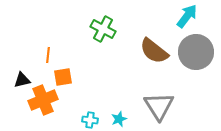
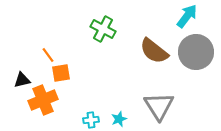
orange line: rotated 42 degrees counterclockwise
orange square: moved 2 px left, 4 px up
cyan cross: moved 1 px right; rotated 14 degrees counterclockwise
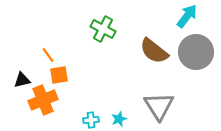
orange square: moved 2 px left, 2 px down
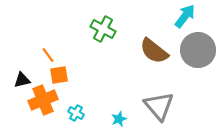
cyan arrow: moved 2 px left
gray circle: moved 2 px right, 2 px up
gray triangle: rotated 8 degrees counterclockwise
cyan cross: moved 15 px left, 7 px up; rotated 35 degrees clockwise
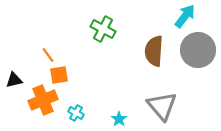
brown semicircle: rotated 56 degrees clockwise
black triangle: moved 8 px left
gray triangle: moved 3 px right
cyan star: rotated 14 degrees counterclockwise
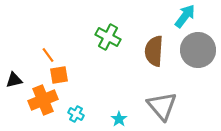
green cross: moved 5 px right, 8 px down
cyan cross: moved 1 px down
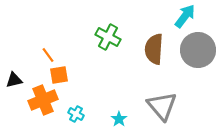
brown semicircle: moved 2 px up
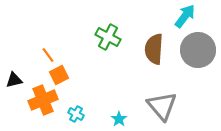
orange square: rotated 18 degrees counterclockwise
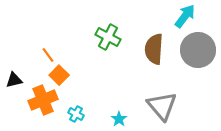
orange square: rotated 18 degrees counterclockwise
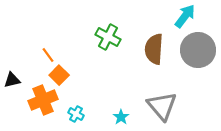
black triangle: moved 2 px left
cyan star: moved 2 px right, 2 px up
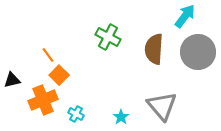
gray circle: moved 2 px down
